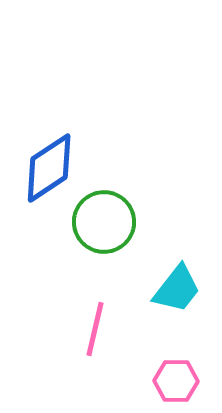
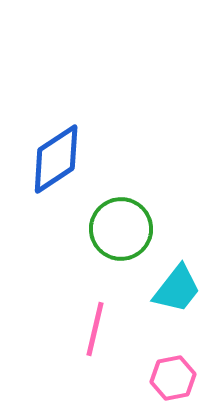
blue diamond: moved 7 px right, 9 px up
green circle: moved 17 px right, 7 px down
pink hexagon: moved 3 px left, 3 px up; rotated 12 degrees counterclockwise
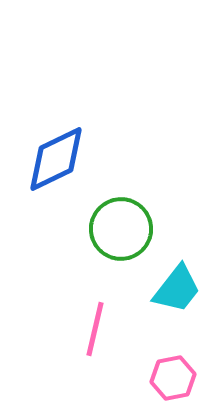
blue diamond: rotated 8 degrees clockwise
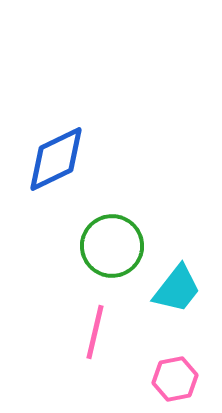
green circle: moved 9 px left, 17 px down
pink line: moved 3 px down
pink hexagon: moved 2 px right, 1 px down
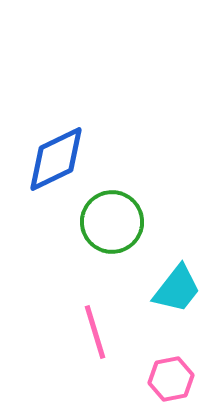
green circle: moved 24 px up
pink line: rotated 30 degrees counterclockwise
pink hexagon: moved 4 px left
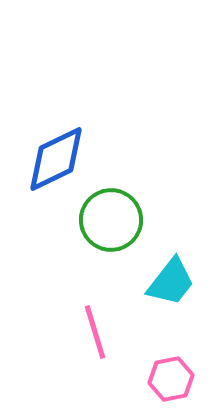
green circle: moved 1 px left, 2 px up
cyan trapezoid: moved 6 px left, 7 px up
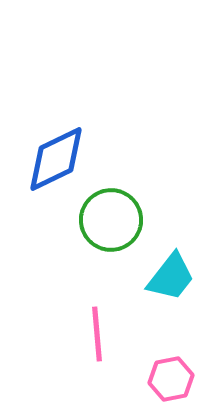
cyan trapezoid: moved 5 px up
pink line: moved 2 px right, 2 px down; rotated 12 degrees clockwise
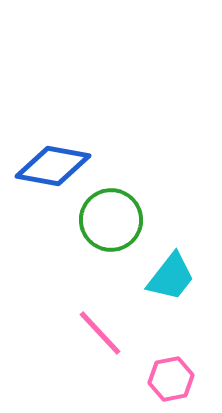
blue diamond: moved 3 px left, 7 px down; rotated 36 degrees clockwise
pink line: moved 3 px right, 1 px up; rotated 38 degrees counterclockwise
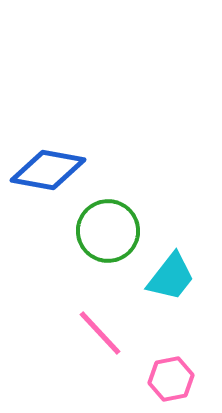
blue diamond: moved 5 px left, 4 px down
green circle: moved 3 px left, 11 px down
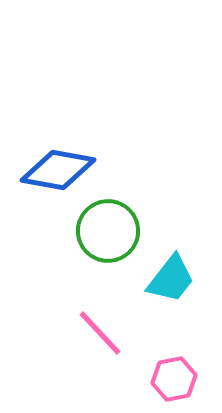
blue diamond: moved 10 px right
cyan trapezoid: moved 2 px down
pink hexagon: moved 3 px right
